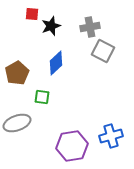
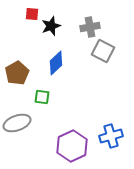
purple hexagon: rotated 16 degrees counterclockwise
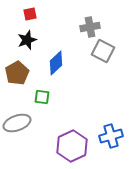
red square: moved 2 px left; rotated 16 degrees counterclockwise
black star: moved 24 px left, 14 px down
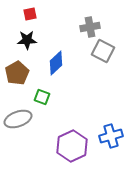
black star: rotated 18 degrees clockwise
green square: rotated 14 degrees clockwise
gray ellipse: moved 1 px right, 4 px up
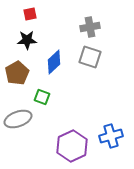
gray square: moved 13 px left, 6 px down; rotated 10 degrees counterclockwise
blue diamond: moved 2 px left, 1 px up
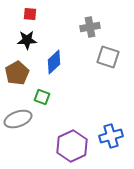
red square: rotated 16 degrees clockwise
gray square: moved 18 px right
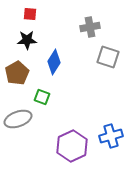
blue diamond: rotated 15 degrees counterclockwise
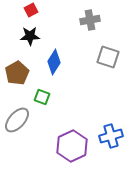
red square: moved 1 px right, 4 px up; rotated 32 degrees counterclockwise
gray cross: moved 7 px up
black star: moved 3 px right, 4 px up
gray ellipse: moved 1 px left, 1 px down; rotated 28 degrees counterclockwise
